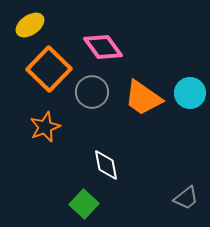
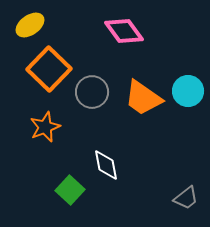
pink diamond: moved 21 px right, 16 px up
cyan circle: moved 2 px left, 2 px up
green square: moved 14 px left, 14 px up
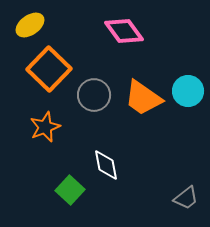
gray circle: moved 2 px right, 3 px down
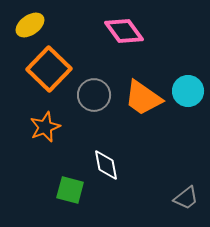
green square: rotated 28 degrees counterclockwise
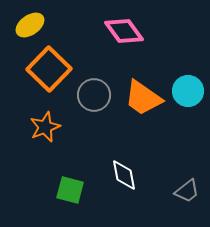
white diamond: moved 18 px right, 10 px down
gray trapezoid: moved 1 px right, 7 px up
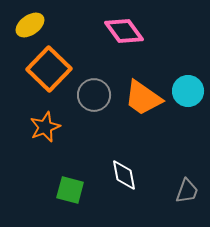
gray trapezoid: rotated 32 degrees counterclockwise
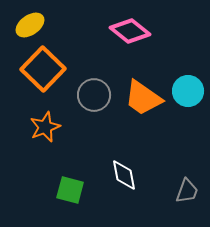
pink diamond: moved 6 px right; rotated 15 degrees counterclockwise
orange square: moved 6 px left
